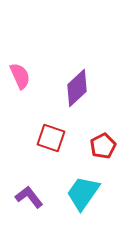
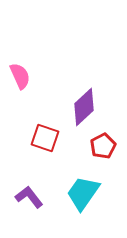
purple diamond: moved 7 px right, 19 px down
red square: moved 6 px left
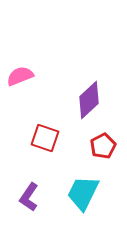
pink semicircle: rotated 88 degrees counterclockwise
purple diamond: moved 5 px right, 7 px up
cyan trapezoid: rotated 9 degrees counterclockwise
purple L-shape: rotated 108 degrees counterclockwise
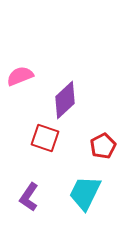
purple diamond: moved 24 px left
cyan trapezoid: moved 2 px right
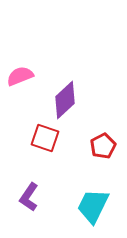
cyan trapezoid: moved 8 px right, 13 px down
